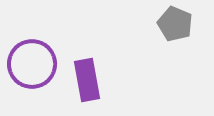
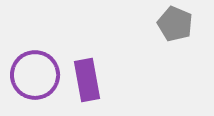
purple circle: moved 3 px right, 11 px down
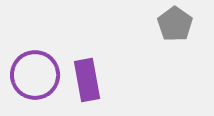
gray pentagon: rotated 12 degrees clockwise
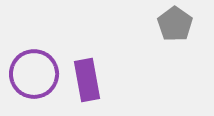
purple circle: moved 1 px left, 1 px up
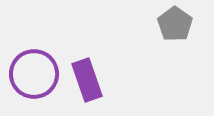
purple rectangle: rotated 9 degrees counterclockwise
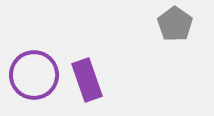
purple circle: moved 1 px down
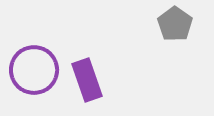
purple circle: moved 5 px up
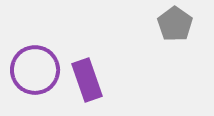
purple circle: moved 1 px right
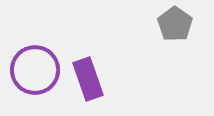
purple rectangle: moved 1 px right, 1 px up
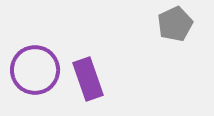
gray pentagon: rotated 12 degrees clockwise
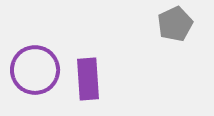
purple rectangle: rotated 15 degrees clockwise
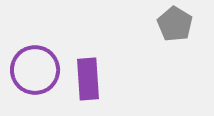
gray pentagon: rotated 16 degrees counterclockwise
